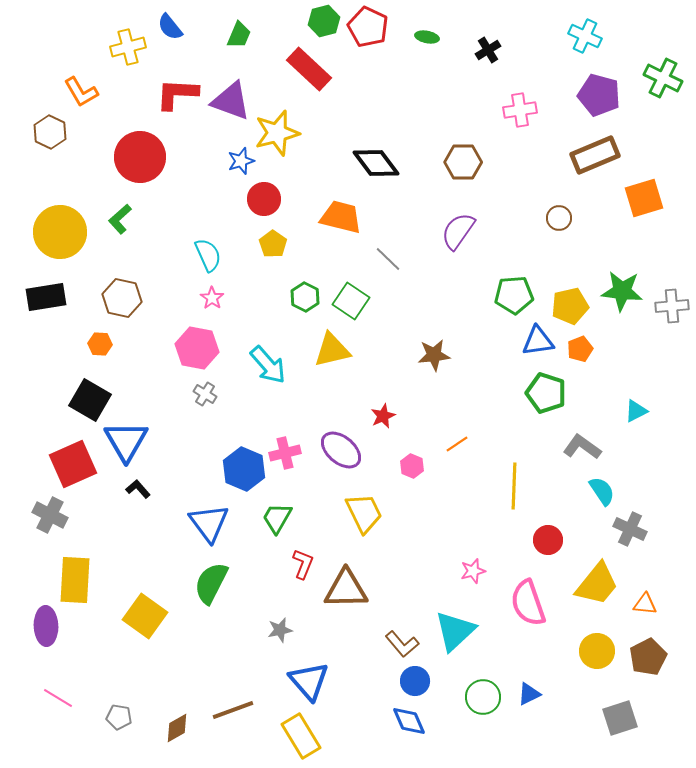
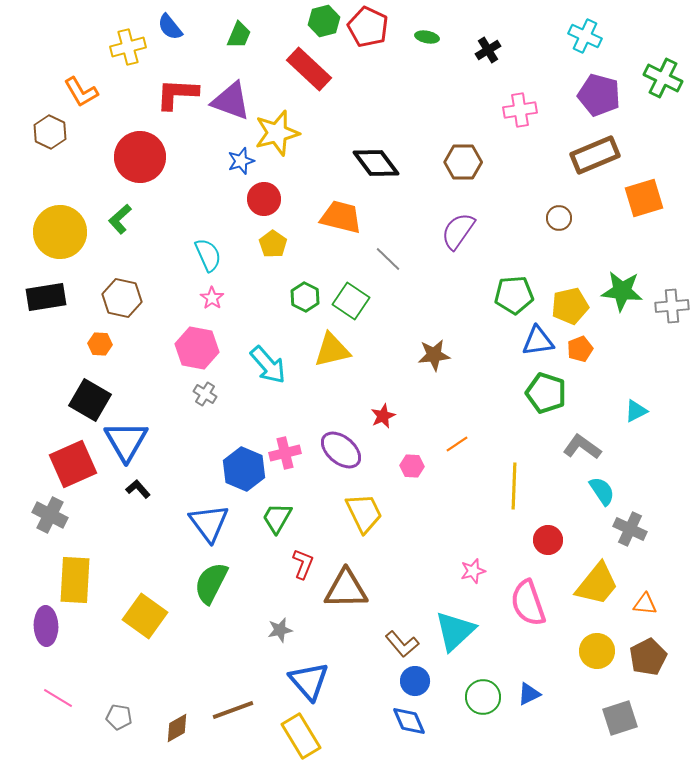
pink hexagon at (412, 466): rotated 20 degrees counterclockwise
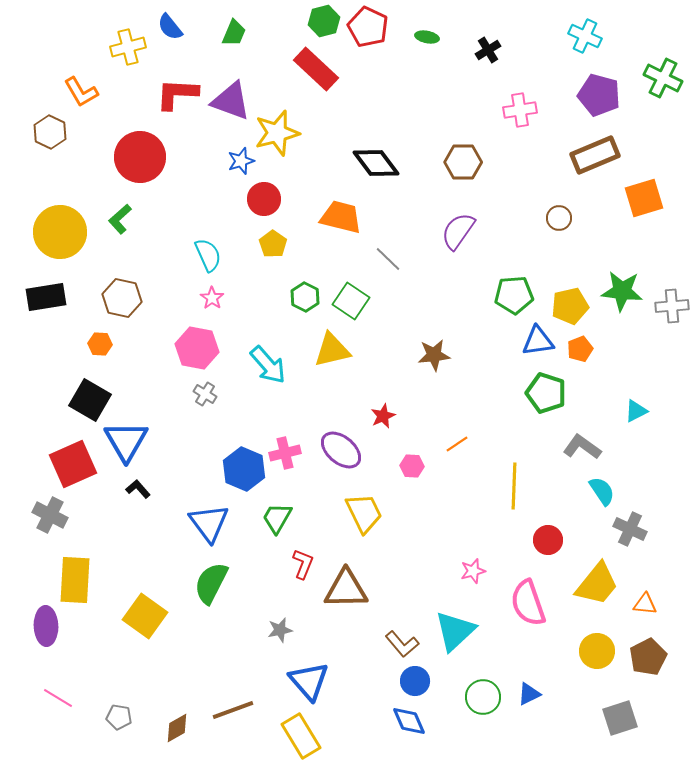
green trapezoid at (239, 35): moved 5 px left, 2 px up
red rectangle at (309, 69): moved 7 px right
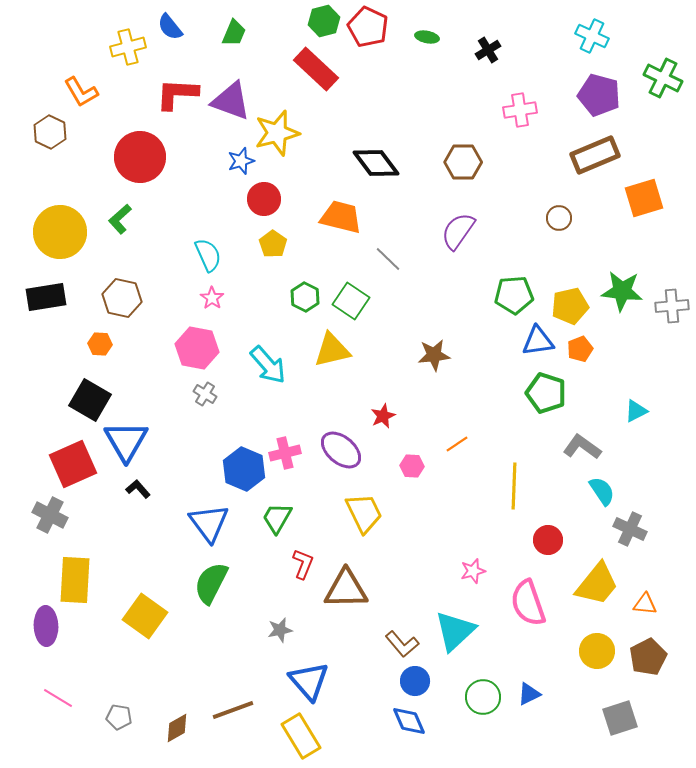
cyan cross at (585, 36): moved 7 px right
